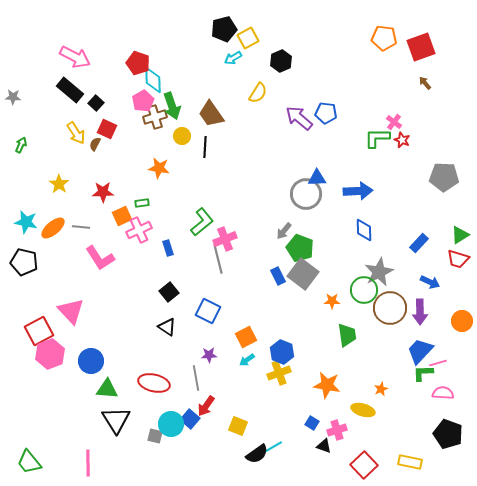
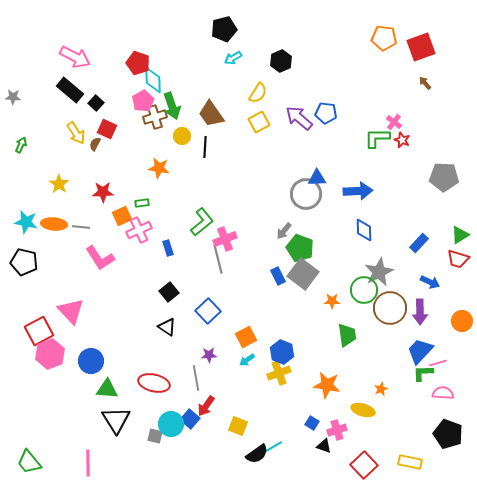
yellow square at (248, 38): moved 11 px right, 84 px down
orange ellipse at (53, 228): moved 1 px right, 4 px up; rotated 45 degrees clockwise
blue square at (208, 311): rotated 20 degrees clockwise
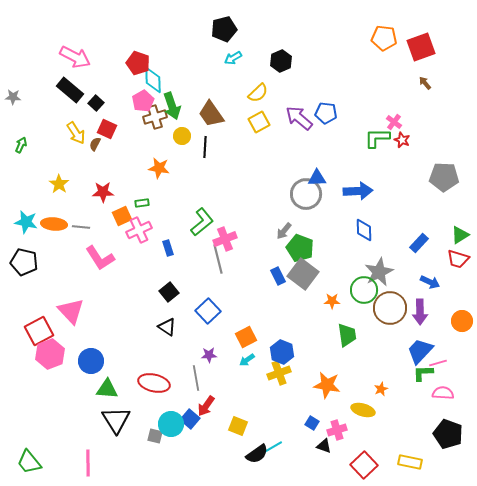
yellow semicircle at (258, 93): rotated 15 degrees clockwise
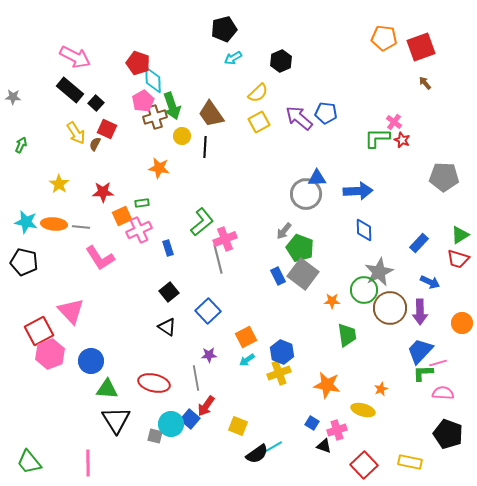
orange circle at (462, 321): moved 2 px down
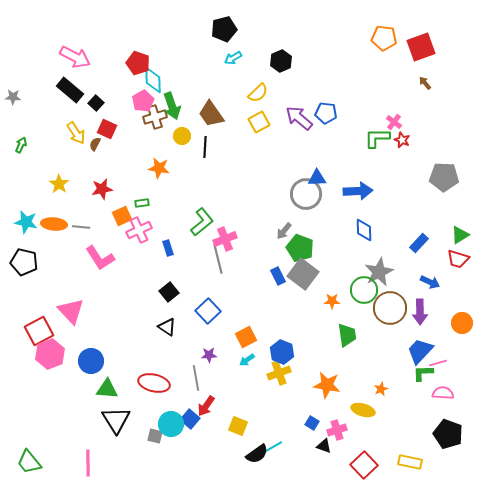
red star at (103, 192): moved 1 px left, 3 px up; rotated 10 degrees counterclockwise
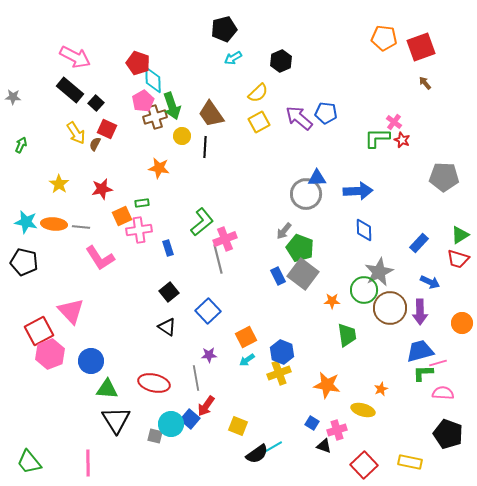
pink cross at (139, 230): rotated 15 degrees clockwise
blue trapezoid at (420, 351): rotated 32 degrees clockwise
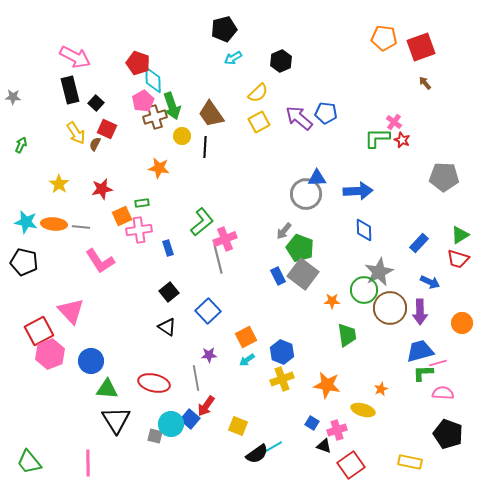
black rectangle at (70, 90): rotated 36 degrees clockwise
pink L-shape at (100, 258): moved 3 px down
yellow cross at (279, 373): moved 3 px right, 6 px down
red square at (364, 465): moved 13 px left; rotated 8 degrees clockwise
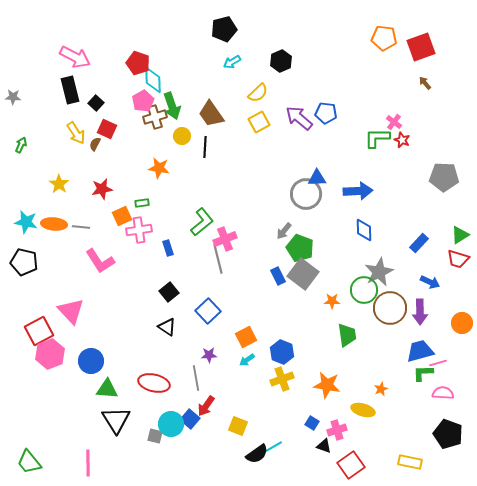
cyan arrow at (233, 58): moved 1 px left, 4 px down
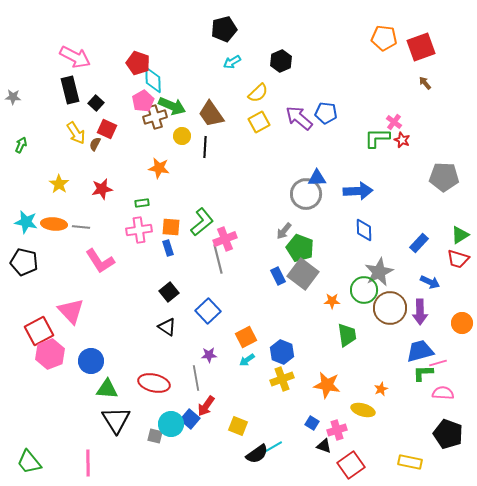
green arrow at (172, 106): rotated 48 degrees counterclockwise
orange square at (122, 216): moved 49 px right, 11 px down; rotated 30 degrees clockwise
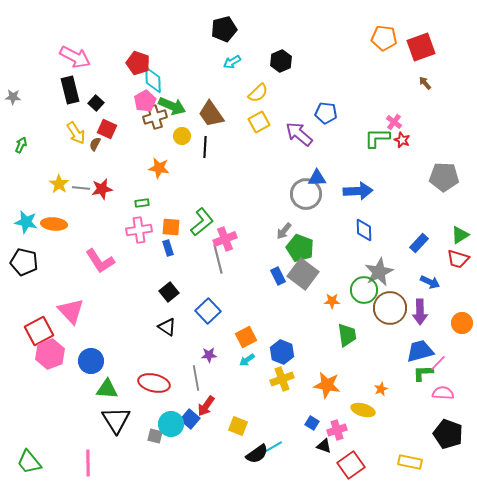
pink pentagon at (143, 101): moved 2 px right
purple arrow at (299, 118): moved 16 px down
gray line at (81, 227): moved 39 px up
pink line at (438, 363): rotated 30 degrees counterclockwise
